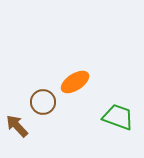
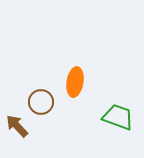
orange ellipse: rotated 48 degrees counterclockwise
brown circle: moved 2 px left
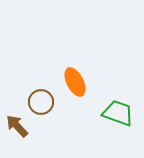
orange ellipse: rotated 36 degrees counterclockwise
green trapezoid: moved 4 px up
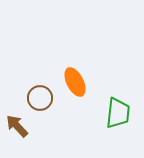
brown circle: moved 1 px left, 4 px up
green trapezoid: rotated 76 degrees clockwise
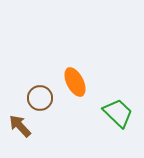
green trapezoid: rotated 52 degrees counterclockwise
brown arrow: moved 3 px right
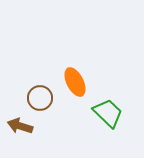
green trapezoid: moved 10 px left
brown arrow: rotated 30 degrees counterclockwise
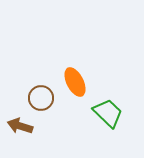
brown circle: moved 1 px right
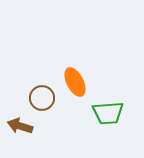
brown circle: moved 1 px right
green trapezoid: rotated 132 degrees clockwise
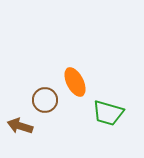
brown circle: moved 3 px right, 2 px down
green trapezoid: rotated 20 degrees clockwise
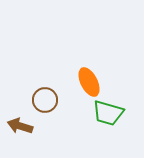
orange ellipse: moved 14 px right
